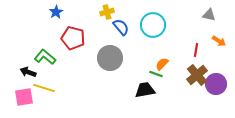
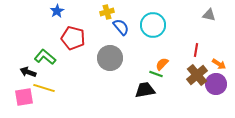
blue star: moved 1 px right, 1 px up
orange arrow: moved 23 px down
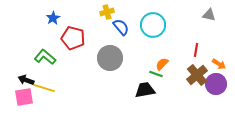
blue star: moved 4 px left, 7 px down
black arrow: moved 2 px left, 8 px down
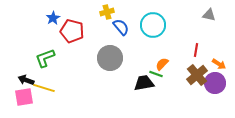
red pentagon: moved 1 px left, 7 px up
green L-shape: moved 1 px down; rotated 60 degrees counterclockwise
purple circle: moved 1 px left, 1 px up
black trapezoid: moved 1 px left, 7 px up
